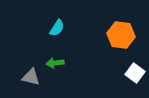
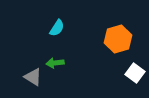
orange hexagon: moved 3 px left, 4 px down; rotated 24 degrees counterclockwise
gray triangle: moved 2 px right; rotated 18 degrees clockwise
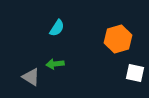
green arrow: moved 1 px down
white square: rotated 24 degrees counterclockwise
gray triangle: moved 2 px left
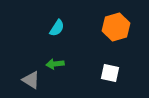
orange hexagon: moved 2 px left, 12 px up
white square: moved 25 px left
gray triangle: moved 3 px down
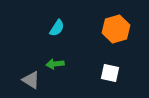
orange hexagon: moved 2 px down
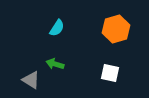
green arrow: rotated 24 degrees clockwise
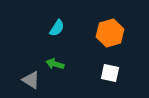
orange hexagon: moved 6 px left, 4 px down
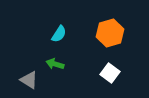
cyan semicircle: moved 2 px right, 6 px down
white square: rotated 24 degrees clockwise
gray triangle: moved 2 px left
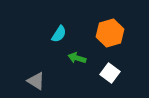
green arrow: moved 22 px right, 6 px up
gray triangle: moved 7 px right, 1 px down
